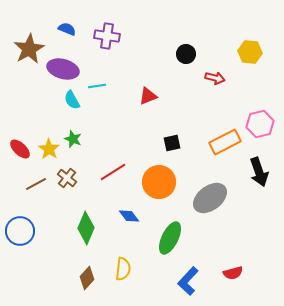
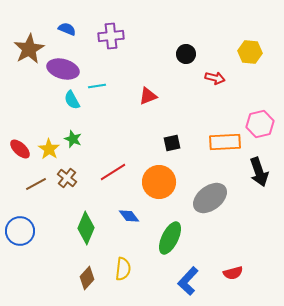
purple cross: moved 4 px right; rotated 15 degrees counterclockwise
orange rectangle: rotated 24 degrees clockwise
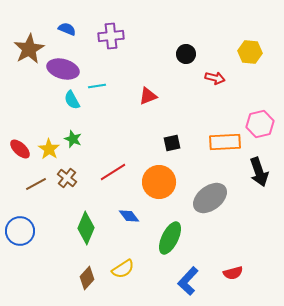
yellow semicircle: rotated 50 degrees clockwise
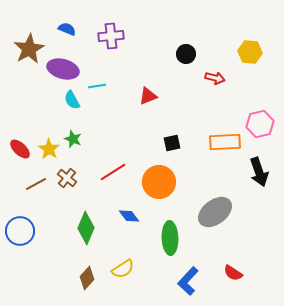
gray ellipse: moved 5 px right, 14 px down
green ellipse: rotated 28 degrees counterclockwise
red semicircle: rotated 48 degrees clockwise
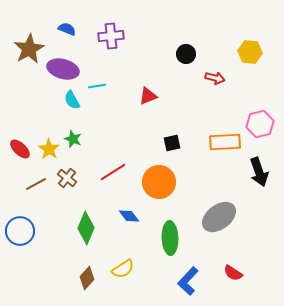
gray ellipse: moved 4 px right, 5 px down
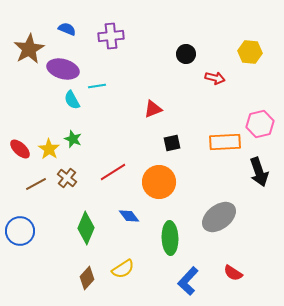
red triangle: moved 5 px right, 13 px down
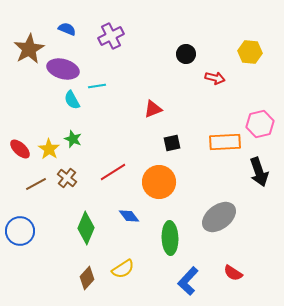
purple cross: rotated 20 degrees counterclockwise
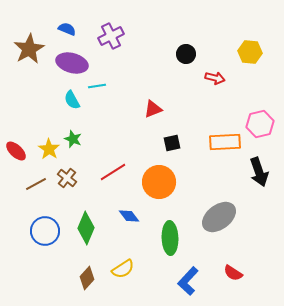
purple ellipse: moved 9 px right, 6 px up
red ellipse: moved 4 px left, 2 px down
blue circle: moved 25 px right
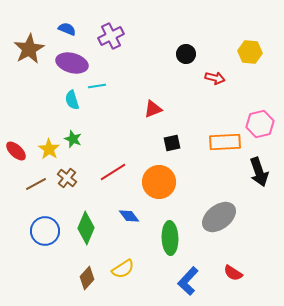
cyan semicircle: rotated 12 degrees clockwise
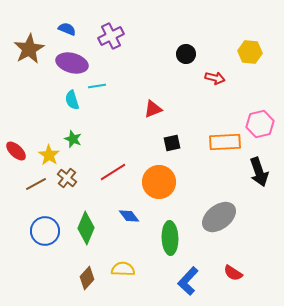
yellow star: moved 6 px down
yellow semicircle: rotated 145 degrees counterclockwise
